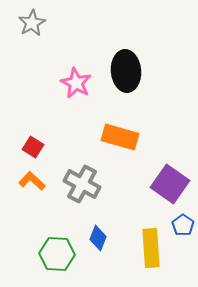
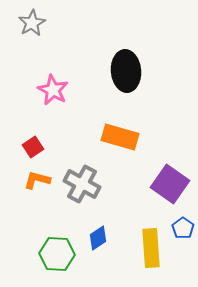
pink star: moved 23 px left, 7 px down
red square: rotated 25 degrees clockwise
orange L-shape: moved 5 px right, 1 px up; rotated 28 degrees counterclockwise
blue pentagon: moved 3 px down
blue diamond: rotated 35 degrees clockwise
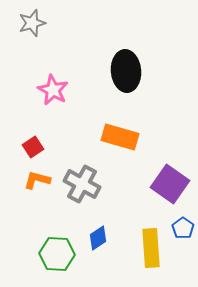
gray star: rotated 12 degrees clockwise
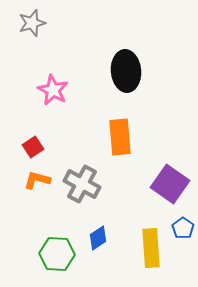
orange rectangle: rotated 69 degrees clockwise
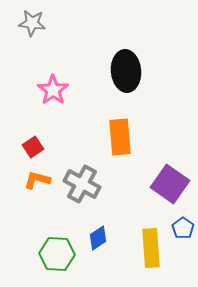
gray star: rotated 24 degrees clockwise
pink star: rotated 8 degrees clockwise
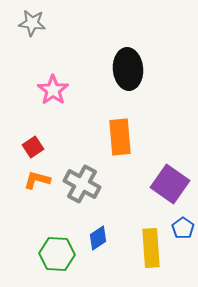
black ellipse: moved 2 px right, 2 px up
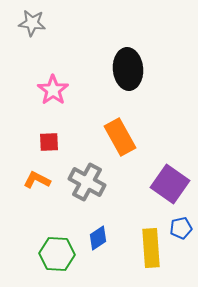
orange rectangle: rotated 24 degrees counterclockwise
red square: moved 16 px right, 5 px up; rotated 30 degrees clockwise
orange L-shape: rotated 12 degrees clockwise
gray cross: moved 5 px right, 2 px up
blue pentagon: moved 2 px left; rotated 25 degrees clockwise
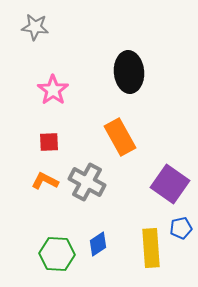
gray star: moved 3 px right, 4 px down
black ellipse: moved 1 px right, 3 px down
orange L-shape: moved 8 px right, 1 px down
blue diamond: moved 6 px down
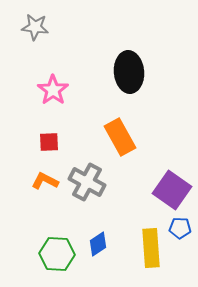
purple square: moved 2 px right, 6 px down
blue pentagon: moved 1 px left; rotated 15 degrees clockwise
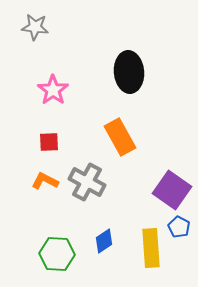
blue pentagon: moved 1 px left, 1 px up; rotated 25 degrees clockwise
blue diamond: moved 6 px right, 3 px up
